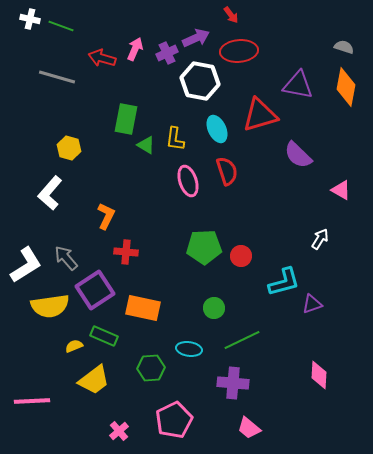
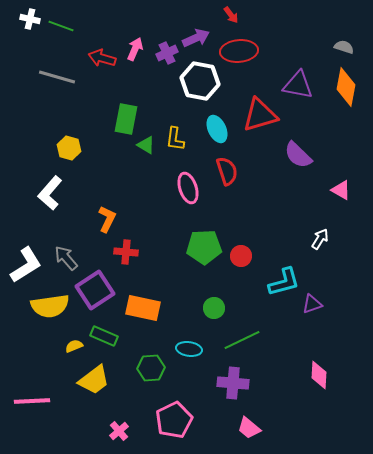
pink ellipse at (188, 181): moved 7 px down
orange L-shape at (106, 216): moved 1 px right, 3 px down
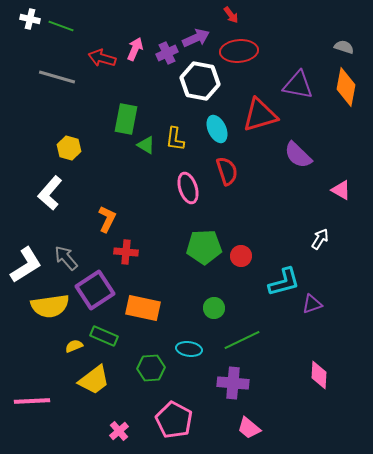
pink pentagon at (174, 420): rotated 18 degrees counterclockwise
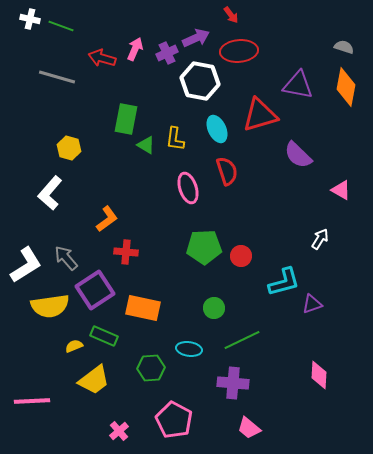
orange L-shape at (107, 219): rotated 28 degrees clockwise
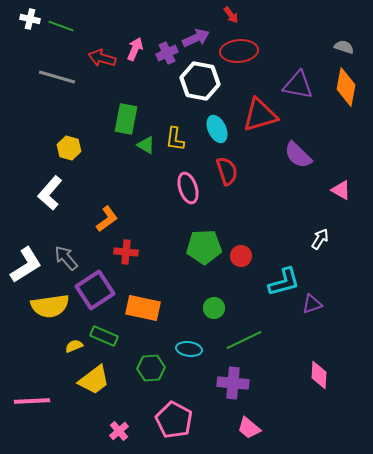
green line at (242, 340): moved 2 px right
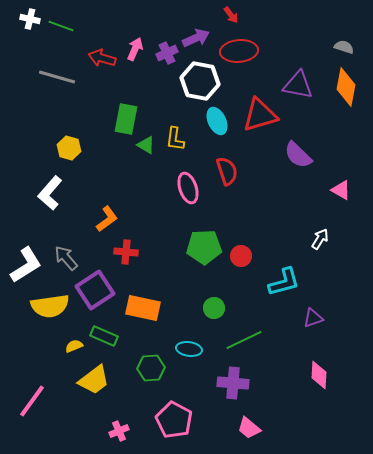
cyan ellipse at (217, 129): moved 8 px up
purple triangle at (312, 304): moved 1 px right, 14 px down
pink line at (32, 401): rotated 51 degrees counterclockwise
pink cross at (119, 431): rotated 18 degrees clockwise
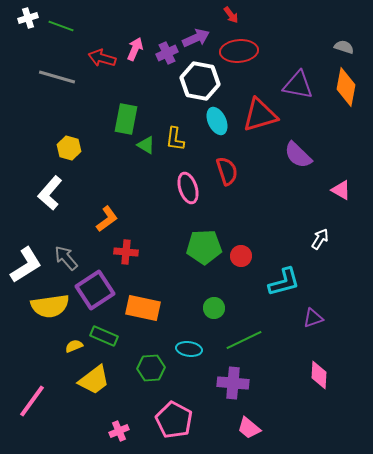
white cross at (30, 19): moved 2 px left, 1 px up; rotated 30 degrees counterclockwise
